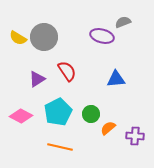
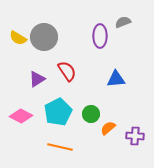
purple ellipse: moved 2 px left; rotated 75 degrees clockwise
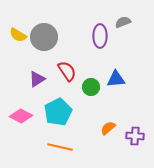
yellow semicircle: moved 3 px up
green circle: moved 27 px up
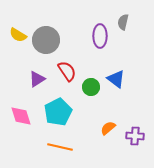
gray semicircle: rotated 56 degrees counterclockwise
gray circle: moved 2 px right, 3 px down
blue triangle: rotated 42 degrees clockwise
pink diamond: rotated 45 degrees clockwise
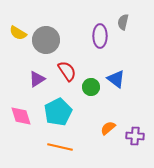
yellow semicircle: moved 2 px up
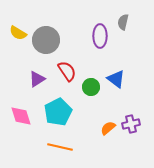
purple cross: moved 4 px left, 12 px up; rotated 18 degrees counterclockwise
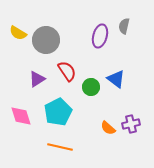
gray semicircle: moved 1 px right, 4 px down
purple ellipse: rotated 15 degrees clockwise
orange semicircle: rotated 98 degrees counterclockwise
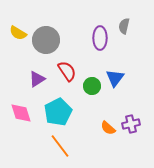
purple ellipse: moved 2 px down; rotated 15 degrees counterclockwise
blue triangle: moved 1 px left, 1 px up; rotated 30 degrees clockwise
green circle: moved 1 px right, 1 px up
pink diamond: moved 3 px up
orange line: moved 1 px up; rotated 40 degrees clockwise
